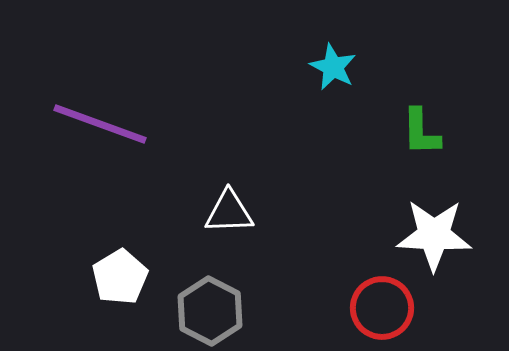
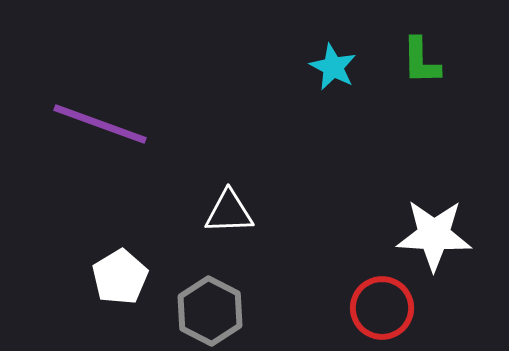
green L-shape: moved 71 px up
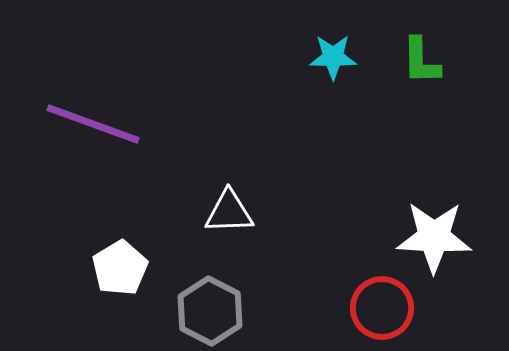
cyan star: moved 10 px up; rotated 27 degrees counterclockwise
purple line: moved 7 px left
white star: moved 2 px down
white pentagon: moved 9 px up
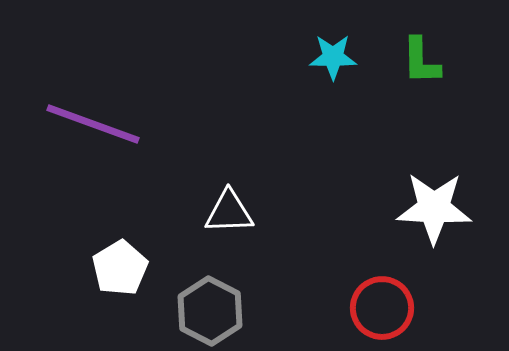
white star: moved 29 px up
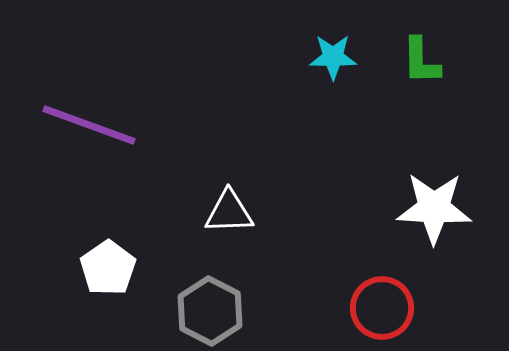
purple line: moved 4 px left, 1 px down
white pentagon: moved 12 px left; rotated 4 degrees counterclockwise
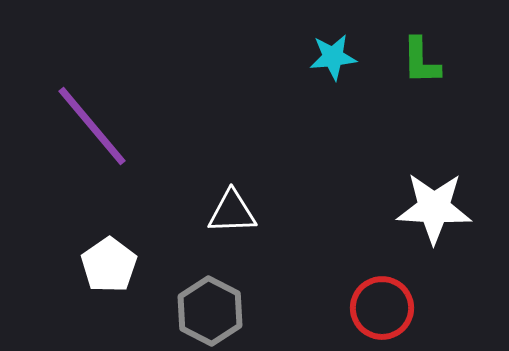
cyan star: rotated 6 degrees counterclockwise
purple line: moved 3 px right, 1 px down; rotated 30 degrees clockwise
white triangle: moved 3 px right
white pentagon: moved 1 px right, 3 px up
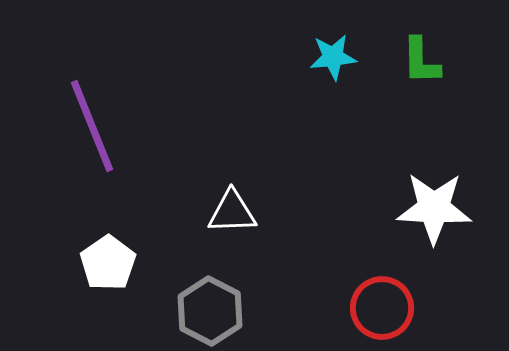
purple line: rotated 18 degrees clockwise
white pentagon: moved 1 px left, 2 px up
